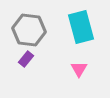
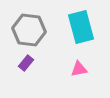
purple rectangle: moved 4 px down
pink triangle: rotated 48 degrees clockwise
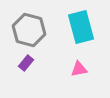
gray hexagon: rotated 8 degrees clockwise
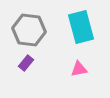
gray hexagon: rotated 8 degrees counterclockwise
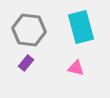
pink triangle: moved 3 px left, 1 px up; rotated 24 degrees clockwise
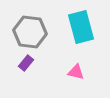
gray hexagon: moved 1 px right, 2 px down
pink triangle: moved 4 px down
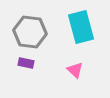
purple rectangle: rotated 63 degrees clockwise
pink triangle: moved 1 px left, 2 px up; rotated 30 degrees clockwise
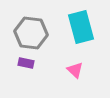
gray hexagon: moved 1 px right, 1 px down
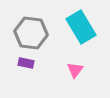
cyan rectangle: rotated 16 degrees counterclockwise
pink triangle: rotated 24 degrees clockwise
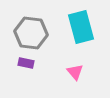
cyan rectangle: rotated 16 degrees clockwise
pink triangle: moved 2 px down; rotated 18 degrees counterclockwise
